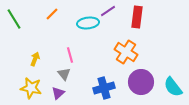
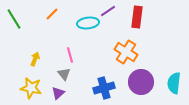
cyan semicircle: moved 1 px right, 4 px up; rotated 45 degrees clockwise
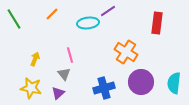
red rectangle: moved 20 px right, 6 px down
